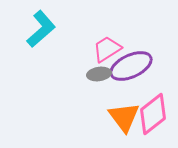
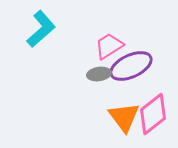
pink trapezoid: moved 2 px right, 3 px up
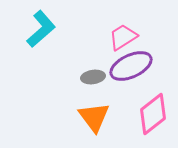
pink trapezoid: moved 14 px right, 9 px up
gray ellipse: moved 6 px left, 3 px down
orange triangle: moved 30 px left
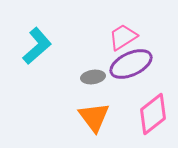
cyan L-shape: moved 4 px left, 17 px down
purple ellipse: moved 2 px up
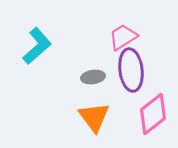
purple ellipse: moved 6 px down; rotated 72 degrees counterclockwise
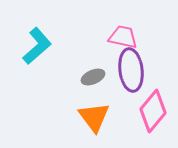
pink trapezoid: rotated 44 degrees clockwise
gray ellipse: rotated 15 degrees counterclockwise
pink diamond: moved 3 px up; rotated 12 degrees counterclockwise
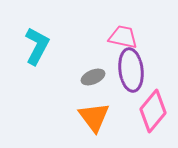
cyan L-shape: rotated 21 degrees counterclockwise
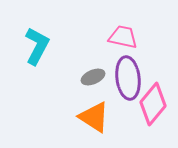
purple ellipse: moved 3 px left, 8 px down
pink diamond: moved 7 px up
orange triangle: rotated 20 degrees counterclockwise
